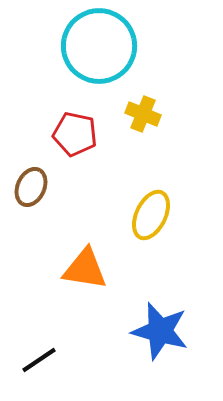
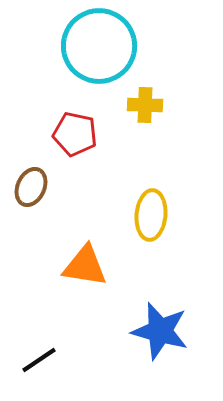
yellow cross: moved 2 px right, 9 px up; rotated 20 degrees counterclockwise
yellow ellipse: rotated 21 degrees counterclockwise
orange triangle: moved 3 px up
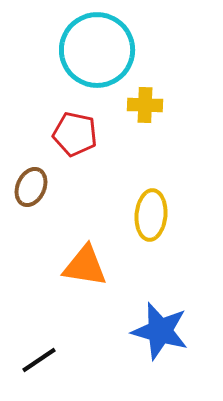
cyan circle: moved 2 px left, 4 px down
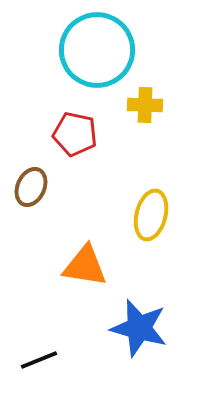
yellow ellipse: rotated 9 degrees clockwise
blue star: moved 21 px left, 3 px up
black line: rotated 12 degrees clockwise
